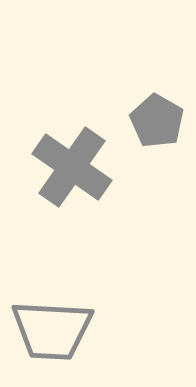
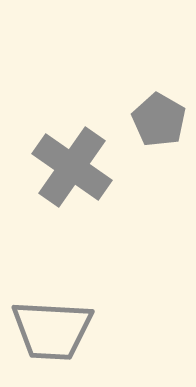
gray pentagon: moved 2 px right, 1 px up
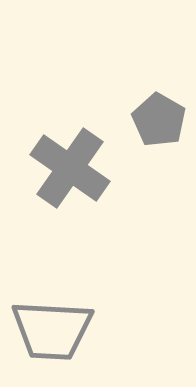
gray cross: moved 2 px left, 1 px down
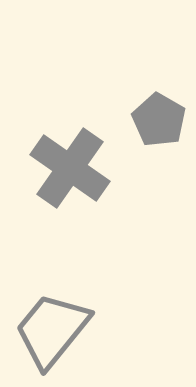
gray trapezoid: rotated 126 degrees clockwise
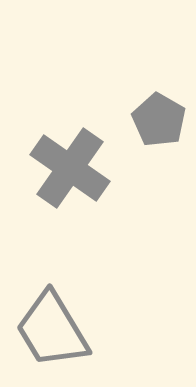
gray trapezoid: rotated 70 degrees counterclockwise
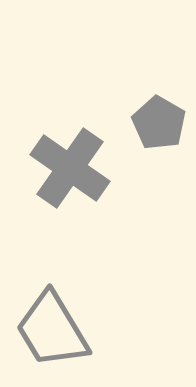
gray pentagon: moved 3 px down
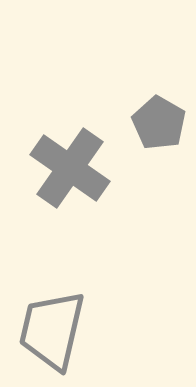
gray trapezoid: rotated 44 degrees clockwise
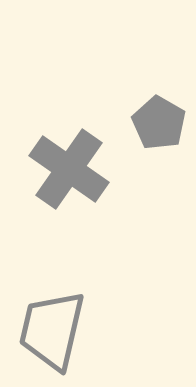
gray cross: moved 1 px left, 1 px down
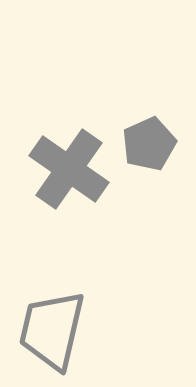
gray pentagon: moved 10 px left, 21 px down; rotated 18 degrees clockwise
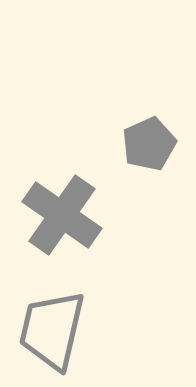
gray cross: moved 7 px left, 46 px down
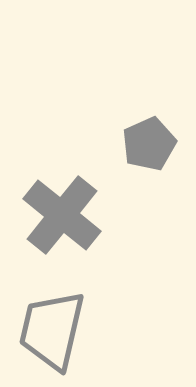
gray cross: rotated 4 degrees clockwise
